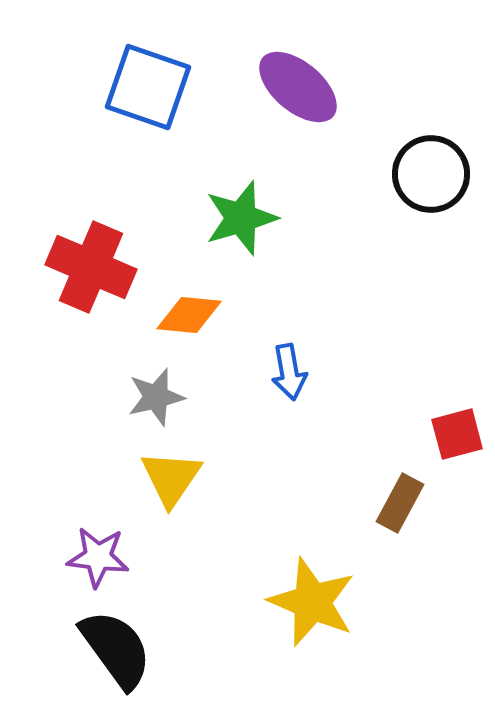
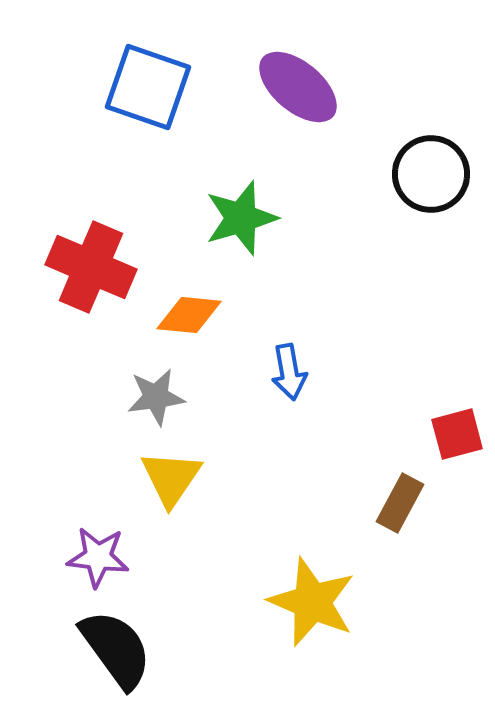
gray star: rotated 6 degrees clockwise
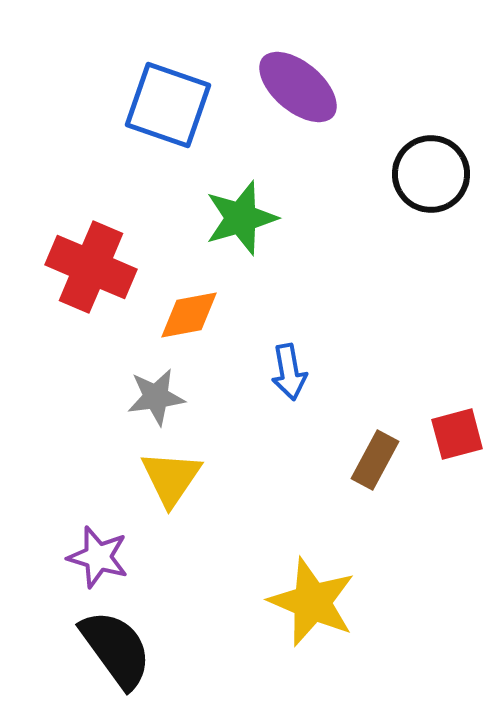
blue square: moved 20 px right, 18 px down
orange diamond: rotated 16 degrees counterclockwise
brown rectangle: moved 25 px left, 43 px up
purple star: rotated 10 degrees clockwise
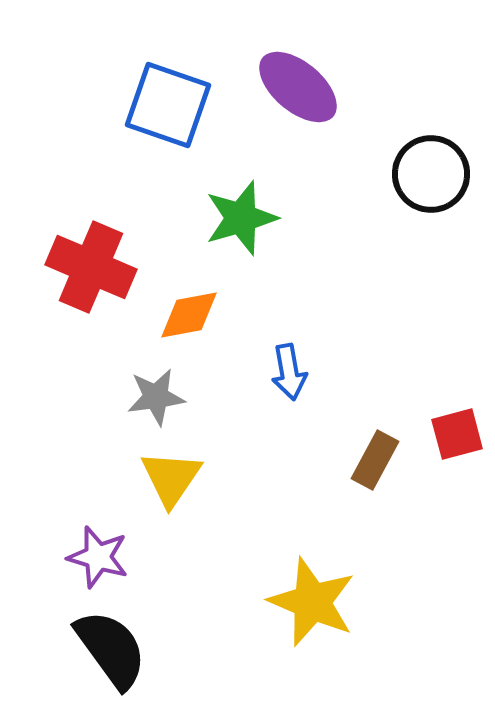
black semicircle: moved 5 px left
